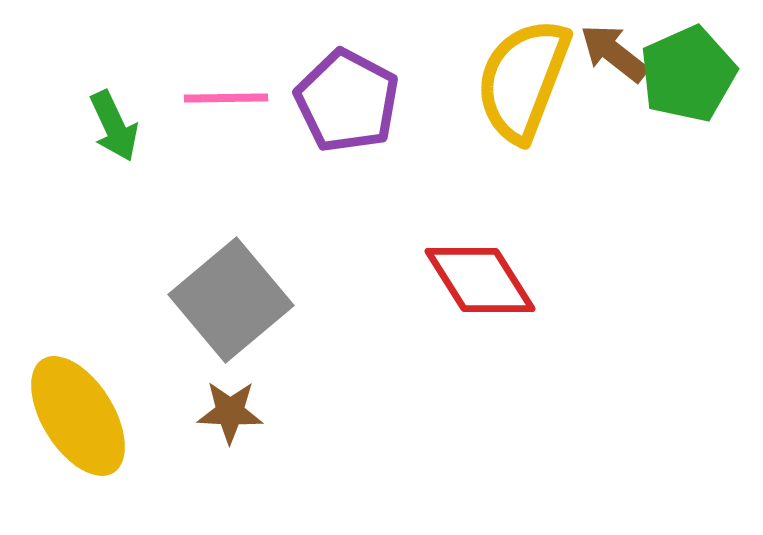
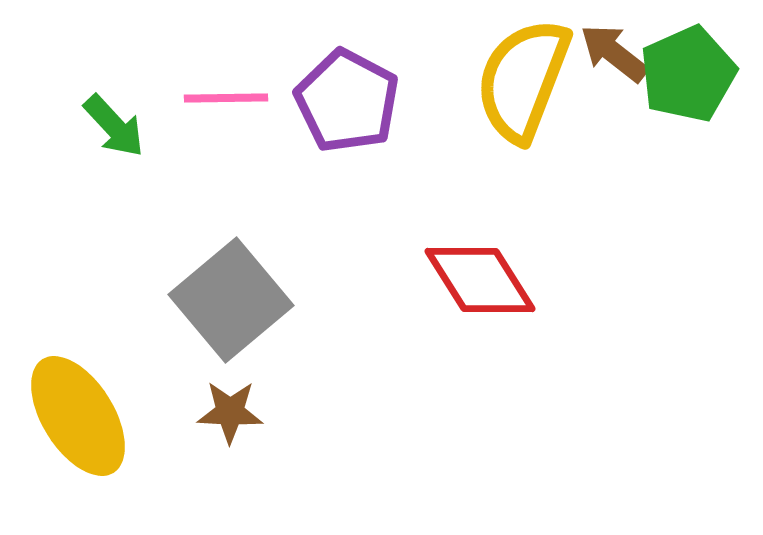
green arrow: rotated 18 degrees counterclockwise
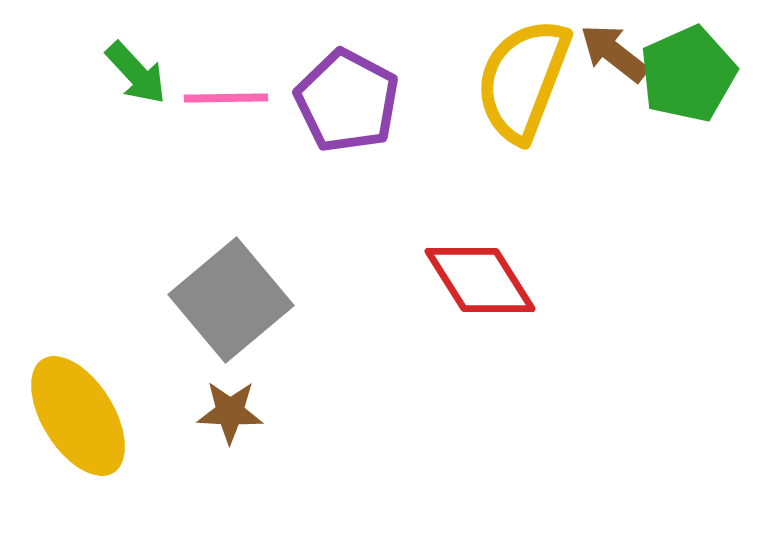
green arrow: moved 22 px right, 53 px up
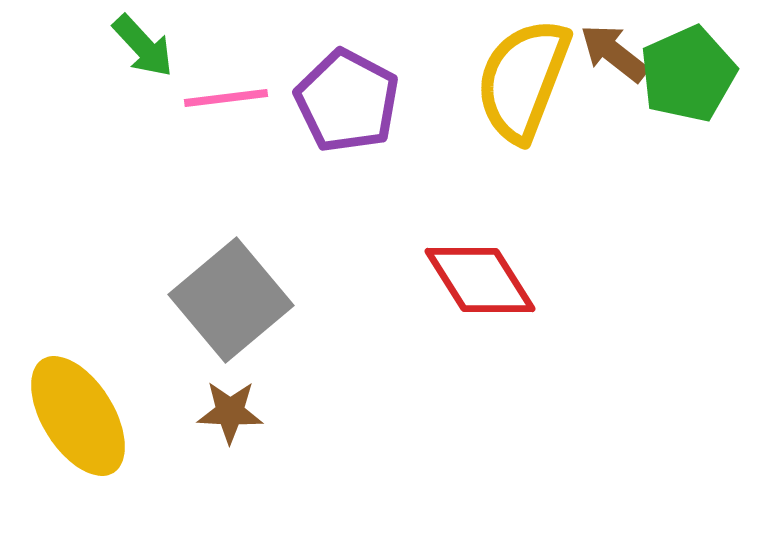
green arrow: moved 7 px right, 27 px up
pink line: rotated 6 degrees counterclockwise
